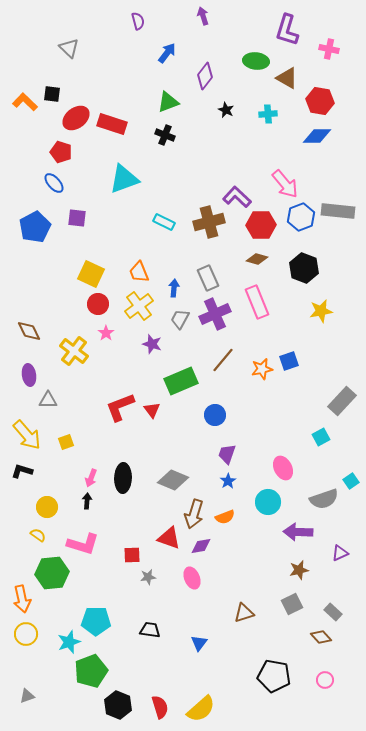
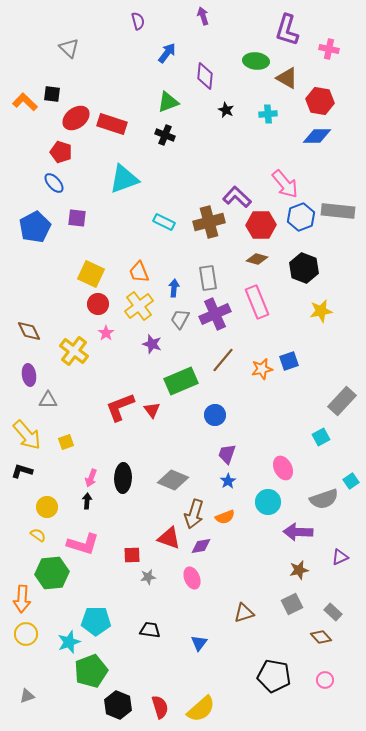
purple diamond at (205, 76): rotated 32 degrees counterclockwise
gray rectangle at (208, 278): rotated 15 degrees clockwise
purple triangle at (340, 553): moved 4 px down
orange arrow at (22, 599): rotated 16 degrees clockwise
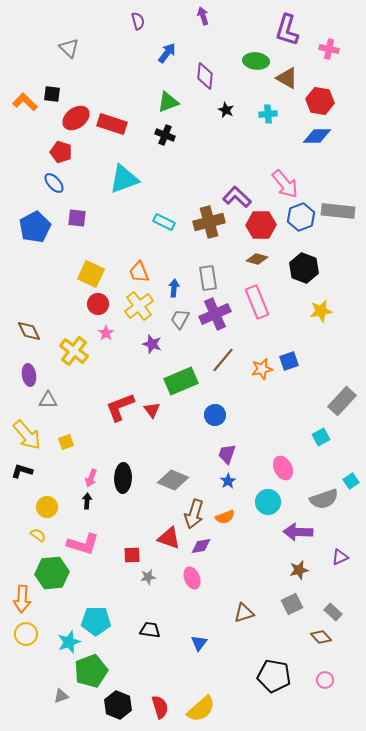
gray triangle at (27, 696): moved 34 px right
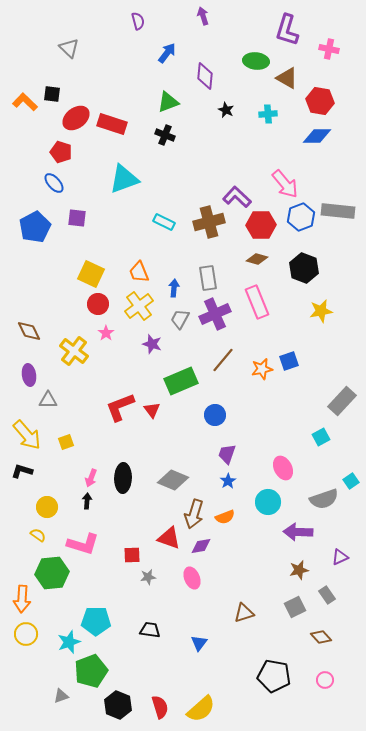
gray square at (292, 604): moved 3 px right, 3 px down
gray rectangle at (333, 612): moved 6 px left, 17 px up; rotated 12 degrees clockwise
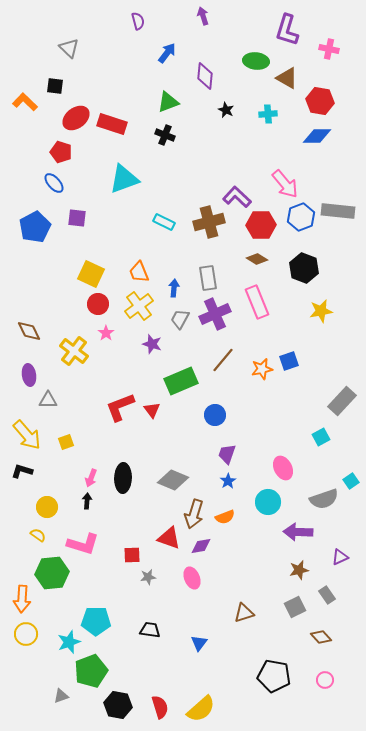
black square at (52, 94): moved 3 px right, 8 px up
brown diamond at (257, 259): rotated 15 degrees clockwise
black hexagon at (118, 705): rotated 12 degrees counterclockwise
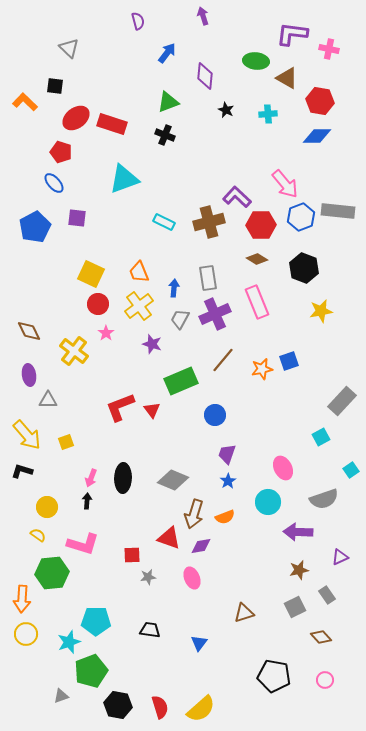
purple L-shape at (287, 30): moved 5 px right, 4 px down; rotated 80 degrees clockwise
cyan square at (351, 481): moved 11 px up
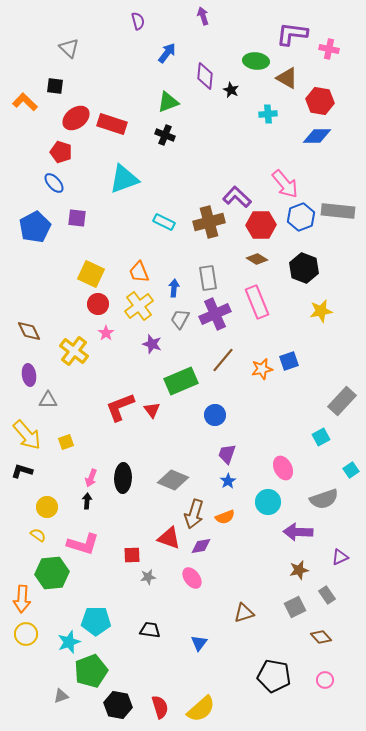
black star at (226, 110): moved 5 px right, 20 px up
pink ellipse at (192, 578): rotated 15 degrees counterclockwise
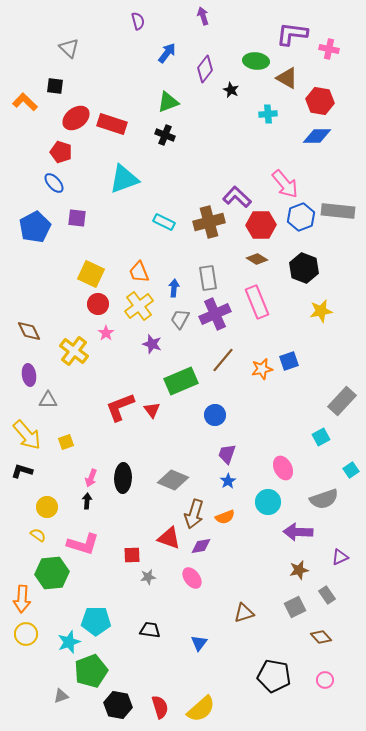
purple diamond at (205, 76): moved 7 px up; rotated 32 degrees clockwise
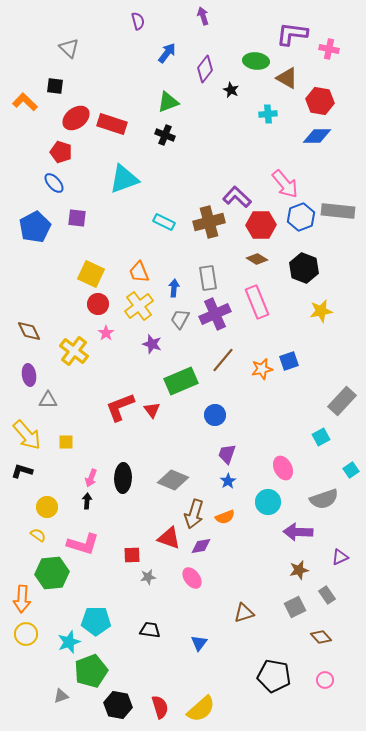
yellow square at (66, 442): rotated 21 degrees clockwise
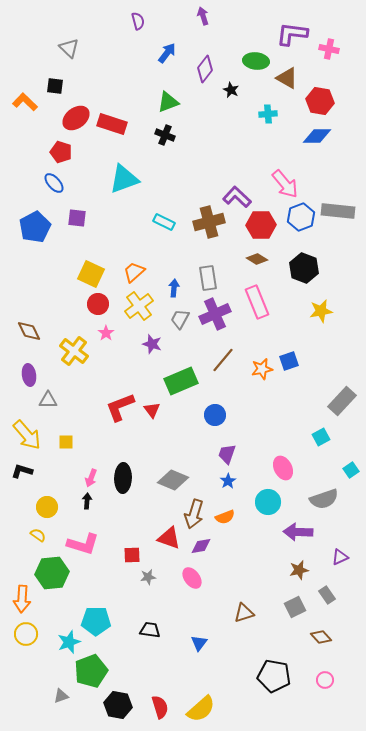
orange trapezoid at (139, 272): moved 5 px left; rotated 70 degrees clockwise
